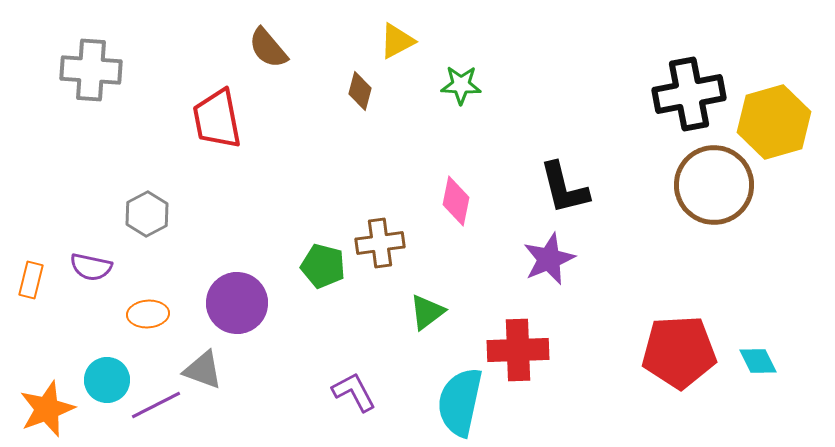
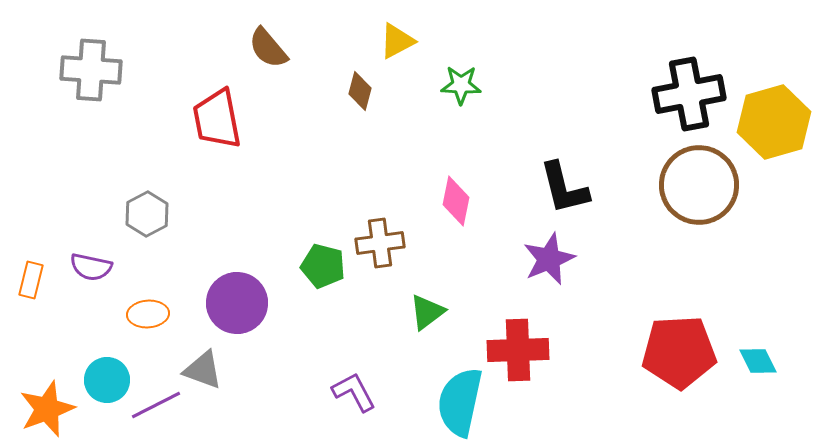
brown circle: moved 15 px left
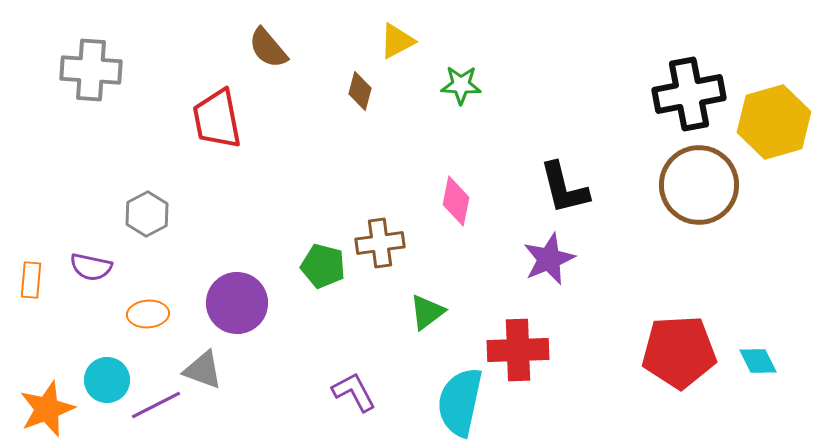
orange rectangle: rotated 9 degrees counterclockwise
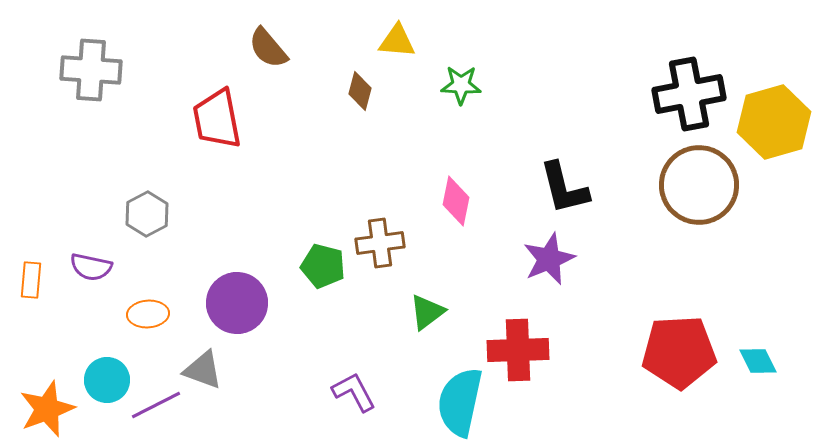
yellow triangle: rotated 33 degrees clockwise
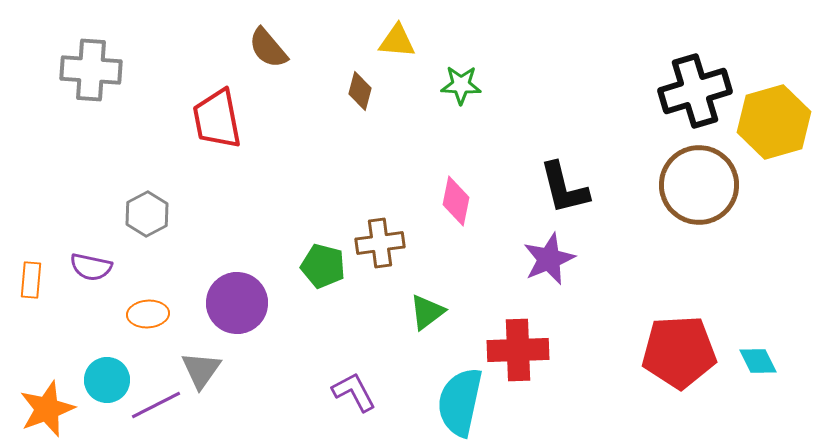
black cross: moved 6 px right, 3 px up; rotated 6 degrees counterclockwise
gray triangle: moved 2 px left; rotated 45 degrees clockwise
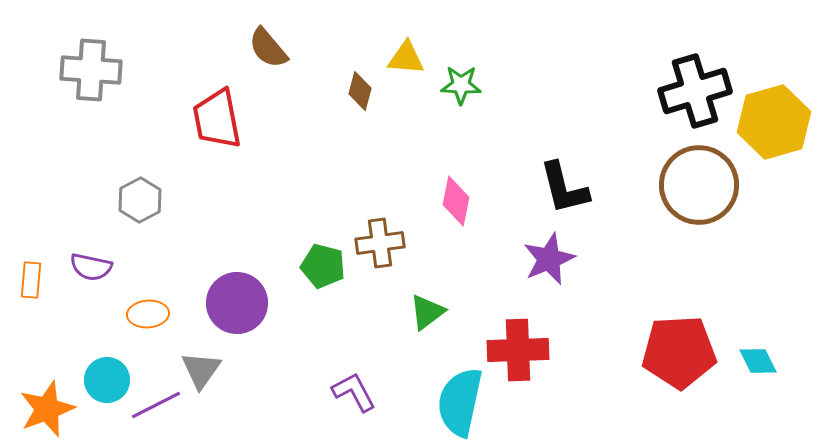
yellow triangle: moved 9 px right, 17 px down
gray hexagon: moved 7 px left, 14 px up
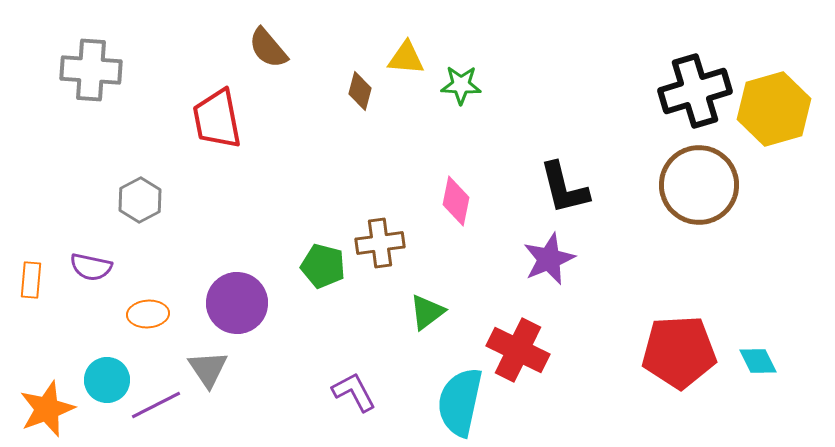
yellow hexagon: moved 13 px up
red cross: rotated 28 degrees clockwise
gray triangle: moved 7 px right, 1 px up; rotated 9 degrees counterclockwise
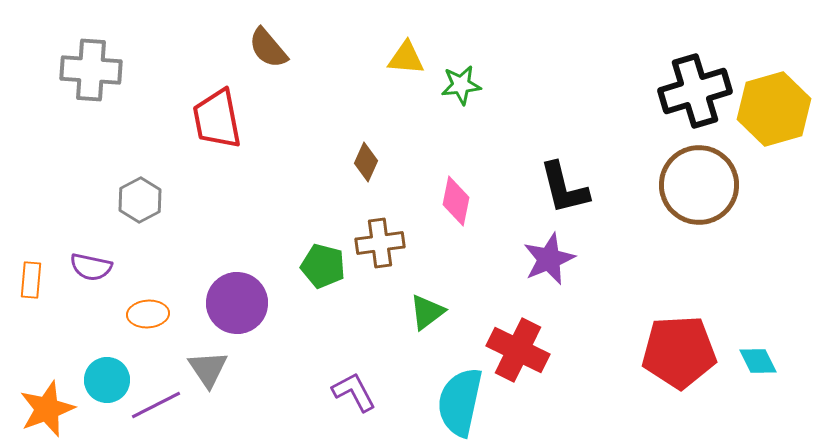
green star: rotated 9 degrees counterclockwise
brown diamond: moved 6 px right, 71 px down; rotated 9 degrees clockwise
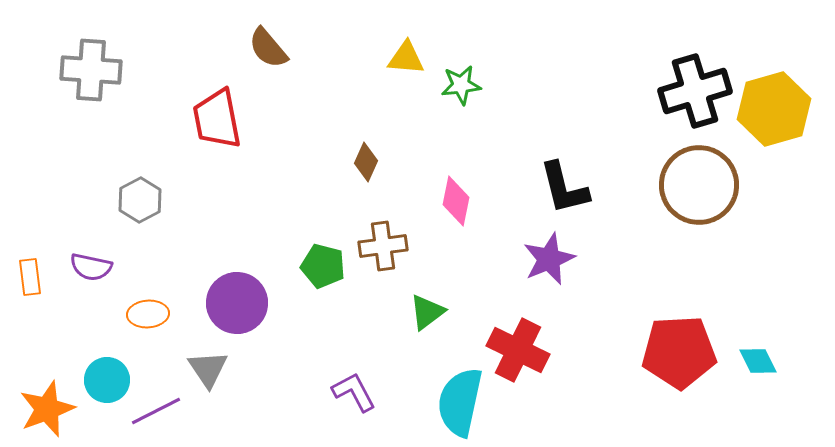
brown cross: moved 3 px right, 3 px down
orange rectangle: moved 1 px left, 3 px up; rotated 12 degrees counterclockwise
purple line: moved 6 px down
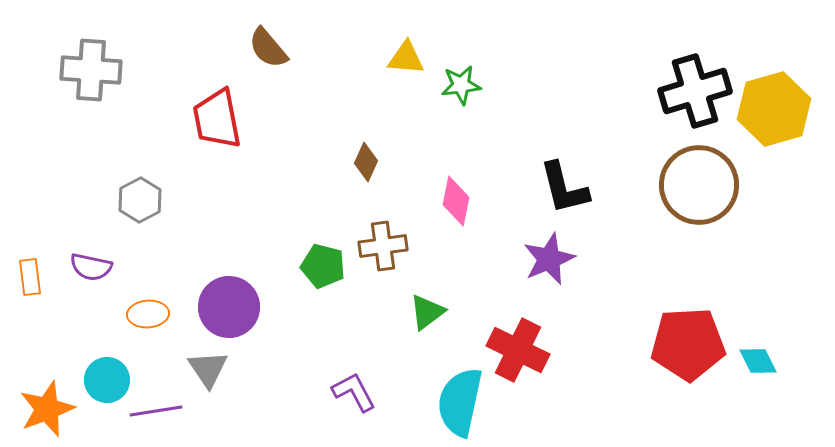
purple circle: moved 8 px left, 4 px down
red pentagon: moved 9 px right, 8 px up
purple line: rotated 18 degrees clockwise
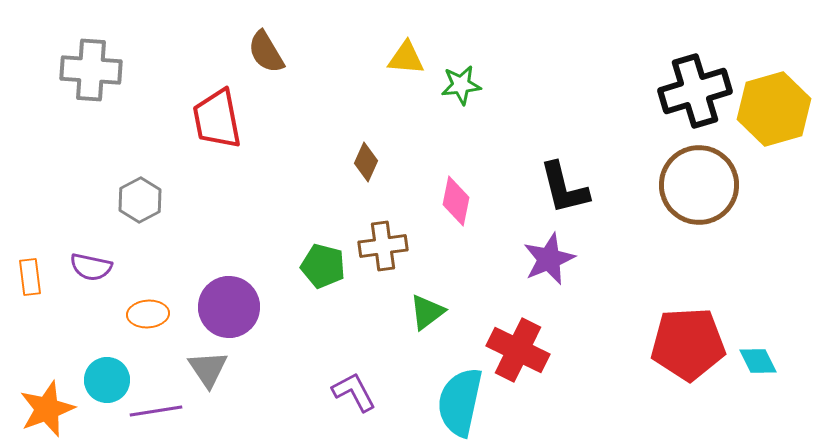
brown semicircle: moved 2 px left, 4 px down; rotated 9 degrees clockwise
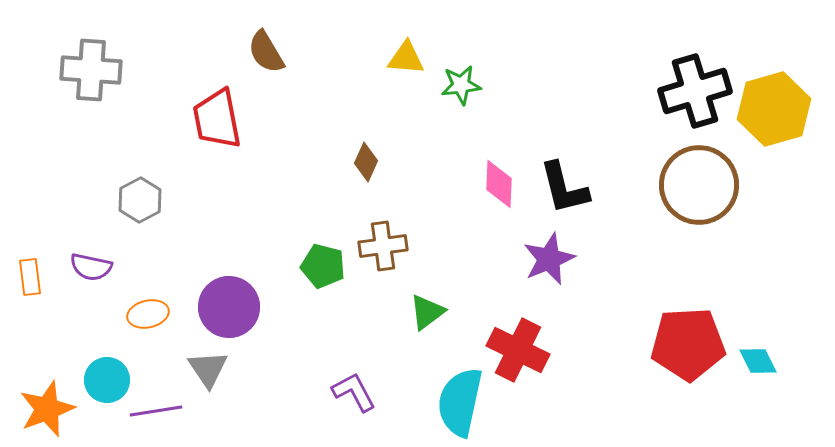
pink diamond: moved 43 px right, 17 px up; rotated 9 degrees counterclockwise
orange ellipse: rotated 9 degrees counterclockwise
